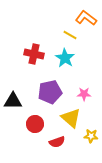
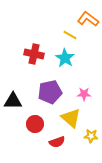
orange L-shape: moved 2 px right, 1 px down
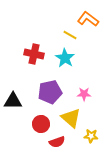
red circle: moved 6 px right
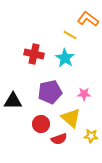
red semicircle: moved 2 px right, 3 px up
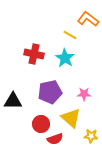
red semicircle: moved 4 px left
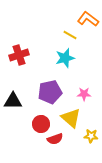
red cross: moved 15 px left, 1 px down; rotated 30 degrees counterclockwise
cyan star: rotated 24 degrees clockwise
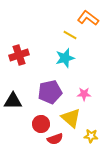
orange L-shape: moved 1 px up
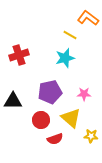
red circle: moved 4 px up
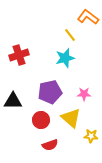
orange L-shape: moved 1 px up
yellow line: rotated 24 degrees clockwise
red semicircle: moved 5 px left, 6 px down
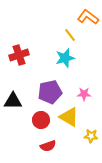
yellow triangle: moved 2 px left, 1 px up; rotated 10 degrees counterclockwise
red semicircle: moved 2 px left, 1 px down
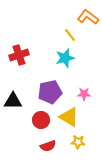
yellow star: moved 13 px left, 6 px down
